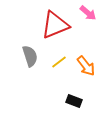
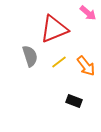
red triangle: moved 1 px left, 4 px down
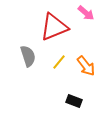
pink arrow: moved 2 px left
red triangle: moved 2 px up
gray semicircle: moved 2 px left
yellow line: rotated 14 degrees counterclockwise
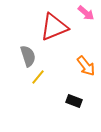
yellow line: moved 21 px left, 15 px down
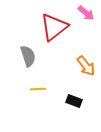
red triangle: rotated 16 degrees counterclockwise
yellow line: moved 12 px down; rotated 49 degrees clockwise
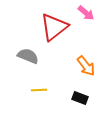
gray semicircle: rotated 50 degrees counterclockwise
yellow line: moved 1 px right, 1 px down
black rectangle: moved 6 px right, 3 px up
